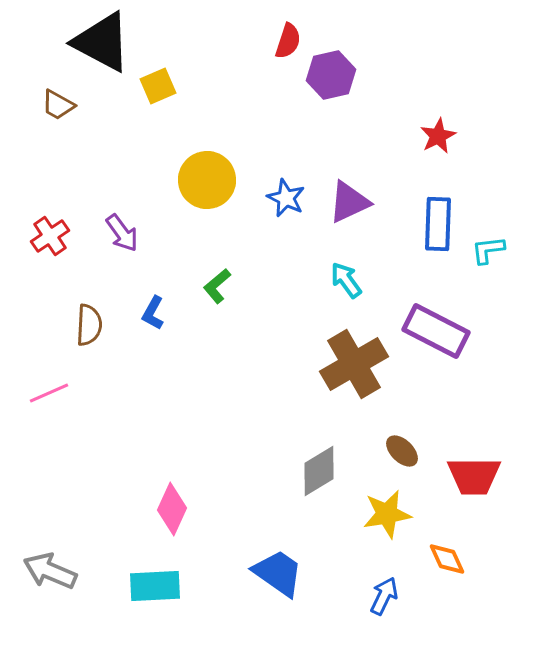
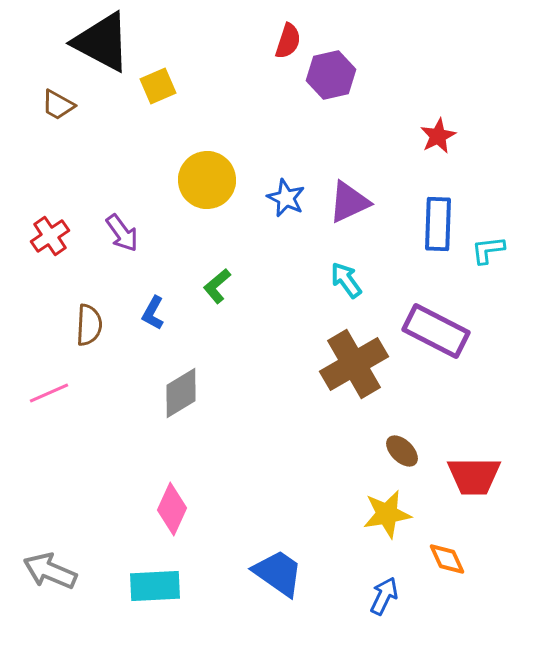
gray diamond: moved 138 px left, 78 px up
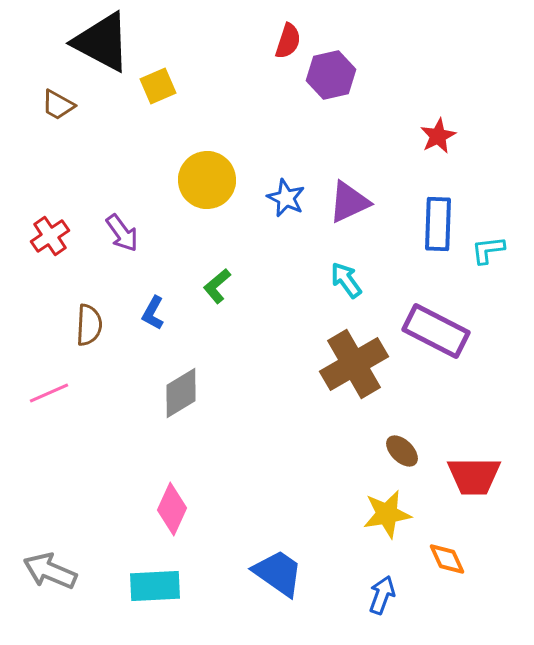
blue arrow: moved 2 px left, 1 px up; rotated 6 degrees counterclockwise
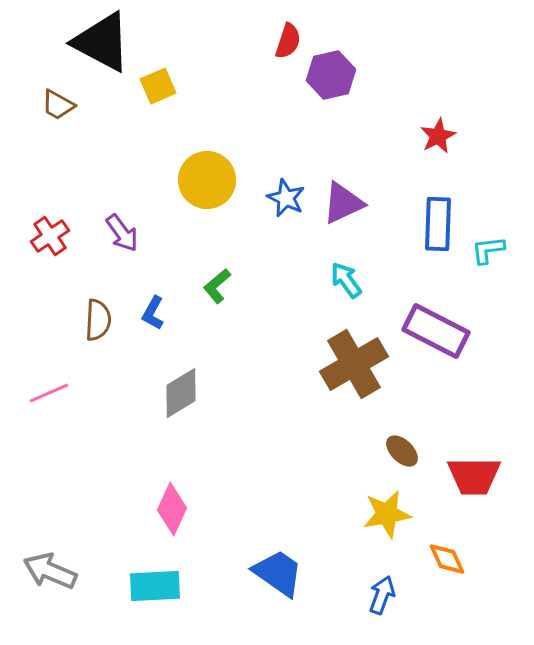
purple triangle: moved 6 px left, 1 px down
brown semicircle: moved 9 px right, 5 px up
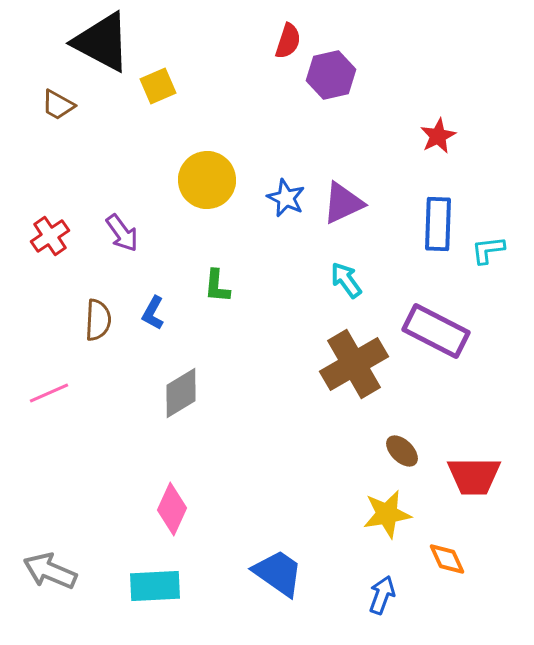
green L-shape: rotated 45 degrees counterclockwise
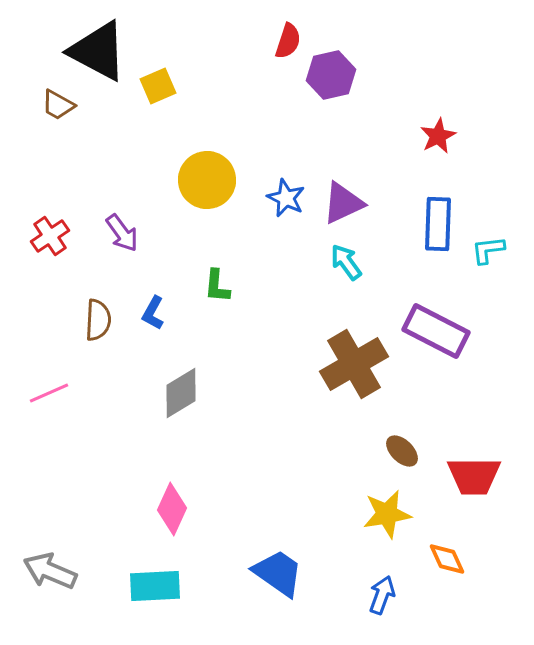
black triangle: moved 4 px left, 9 px down
cyan arrow: moved 18 px up
